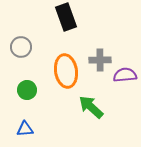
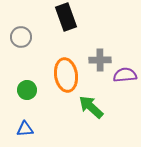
gray circle: moved 10 px up
orange ellipse: moved 4 px down
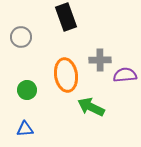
green arrow: rotated 16 degrees counterclockwise
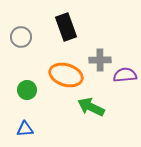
black rectangle: moved 10 px down
orange ellipse: rotated 64 degrees counterclockwise
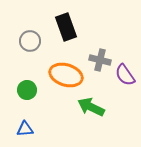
gray circle: moved 9 px right, 4 px down
gray cross: rotated 15 degrees clockwise
purple semicircle: rotated 120 degrees counterclockwise
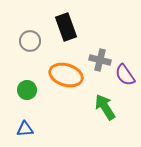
green arrow: moved 14 px right; rotated 32 degrees clockwise
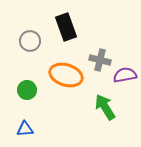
purple semicircle: rotated 115 degrees clockwise
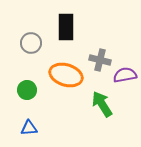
black rectangle: rotated 20 degrees clockwise
gray circle: moved 1 px right, 2 px down
green arrow: moved 3 px left, 3 px up
blue triangle: moved 4 px right, 1 px up
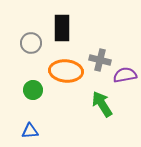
black rectangle: moved 4 px left, 1 px down
orange ellipse: moved 4 px up; rotated 12 degrees counterclockwise
green circle: moved 6 px right
blue triangle: moved 1 px right, 3 px down
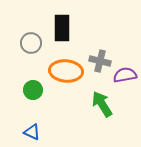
gray cross: moved 1 px down
blue triangle: moved 2 px right, 1 px down; rotated 30 degrees clockwise
